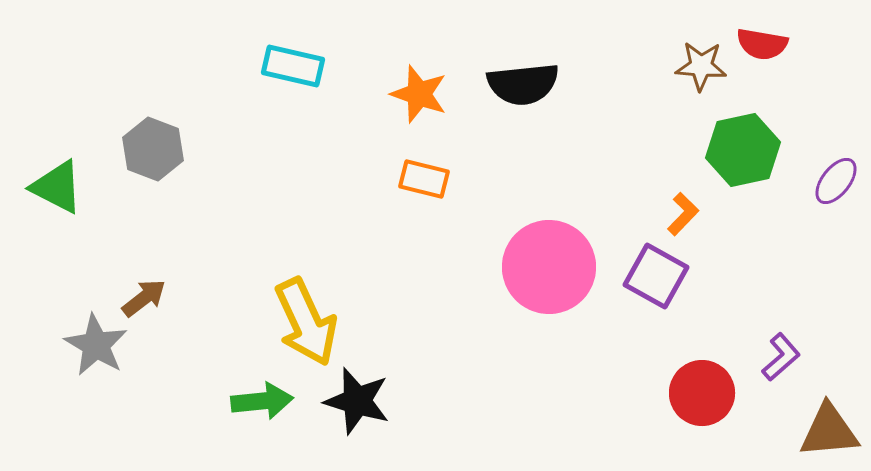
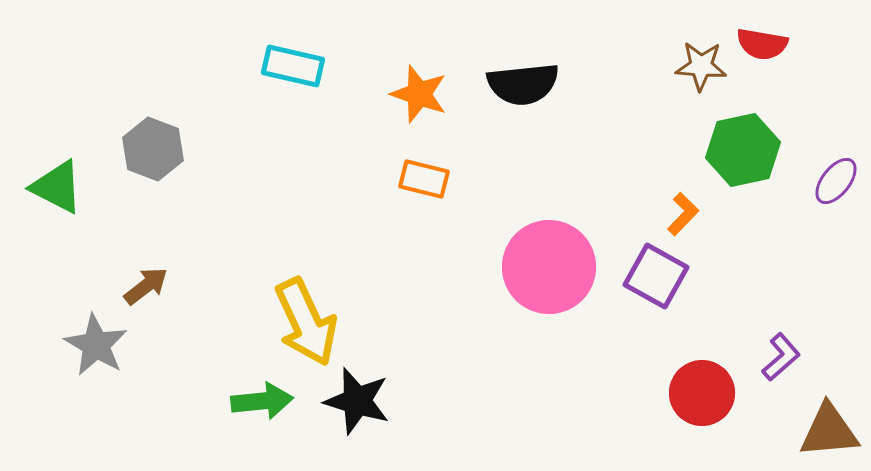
brown arrow: moved 2 px right, 12 px up
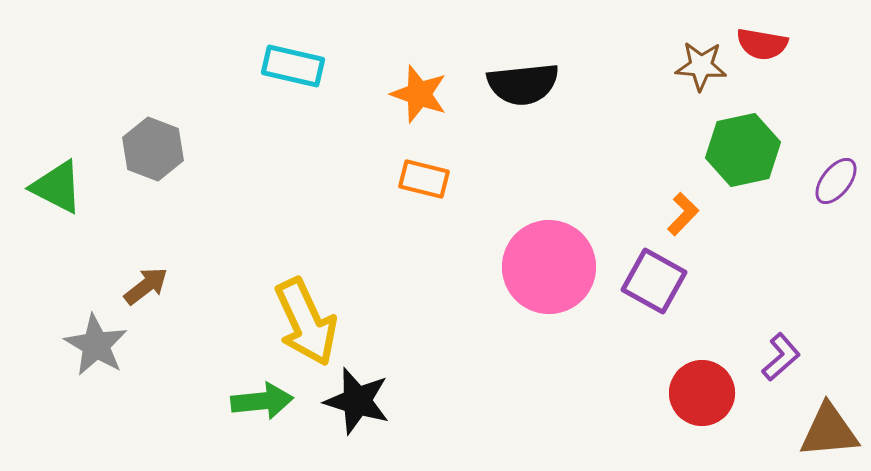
purple square: moved 2 px left, 5 px down
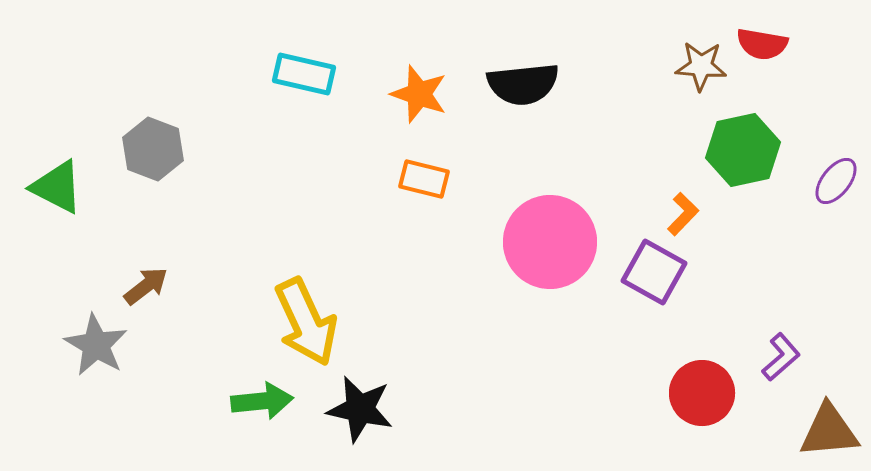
cyan rectangle: moved 11 px right, 8 px down
pink circle: moved 1 px right, 25 px up
purple square: moved 9 px up
black star: moved 3 px right, 8 px down; rotated 4 degrees counterclockwise
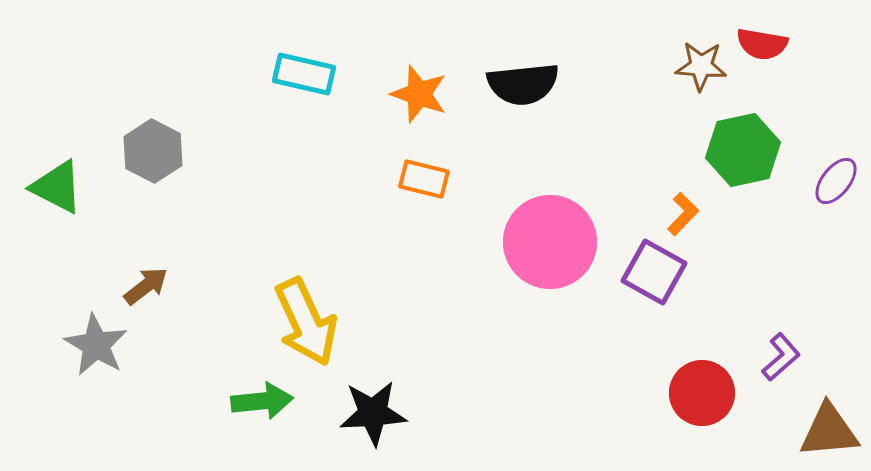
gray hexagon: moved 2 px down; rotated 6 degrees clockwise
black star: moved 13 px right, 4 px down; rotated 16 degrees counterclockwise
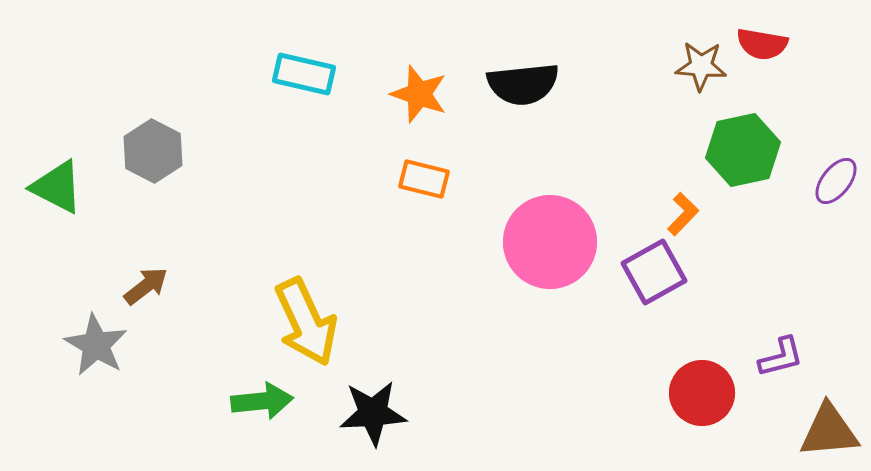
purple square: rotated 32 degrees clockwise
purple L-shape: rotated 27 degrees clockwise
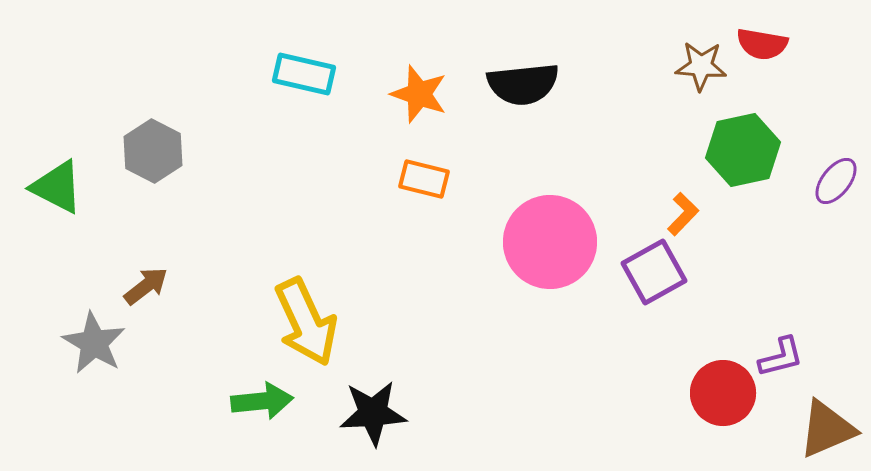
gray star: moved 2 px left, 2 px up
red circle: moved 21 px right
brown triangle: moved 2 px left, 2 px up; rotated 18 degrees counterclockwise
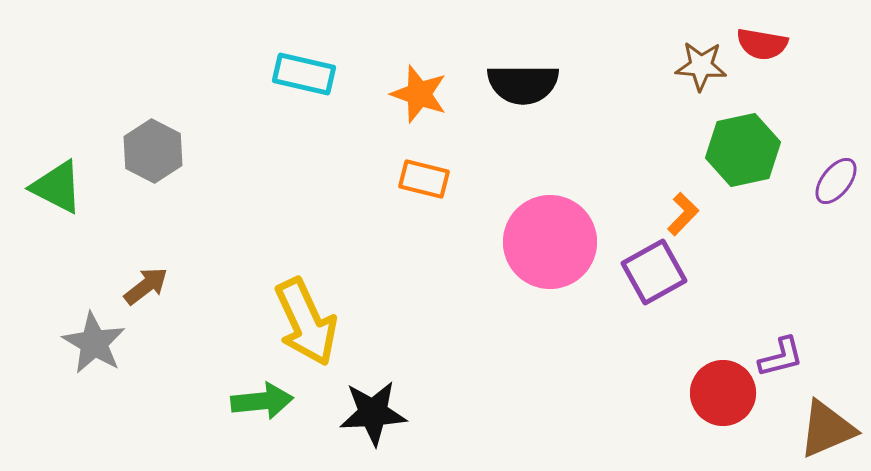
black semicircle: rotated 6 degrees clockwise
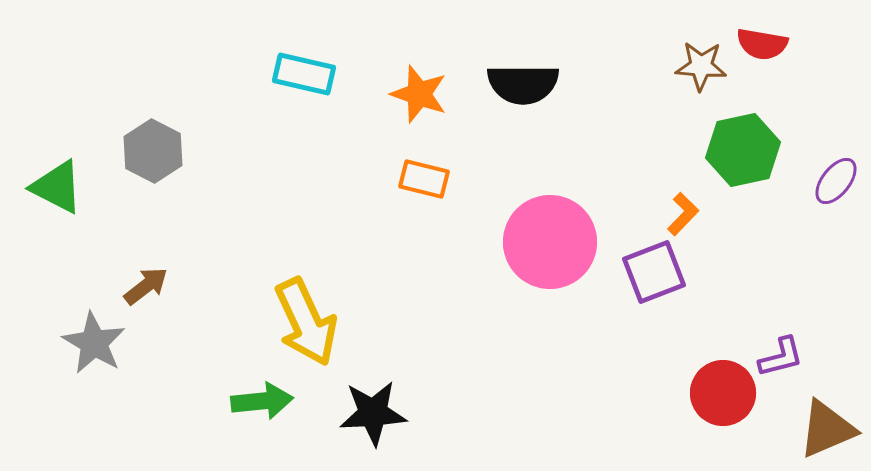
purple square: rotated 8 degrees clockwise
